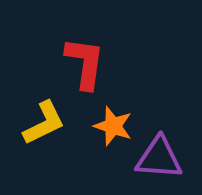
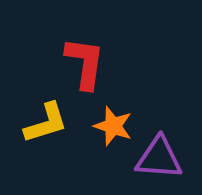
yellow L-shape: moved 2 px right; rotated 9 degrees clockwise
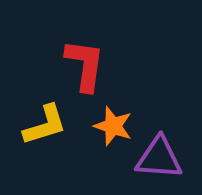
red L-shape: moved 2 px down
yellow L-shape: moved 1 px left, 2 px down
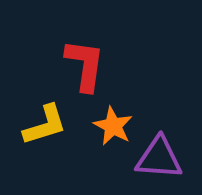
orange star: rotated 9 degrees clockwise
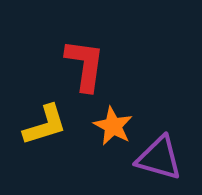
purple triangle: rotated 12 degrees clockwise
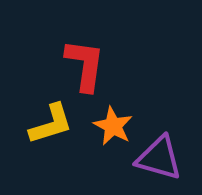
yellow L-shape: moved 6 px right, 1 px up
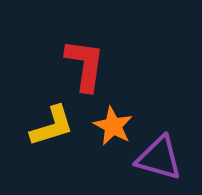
yellow L-shape: moved 1 px right, 2 px down
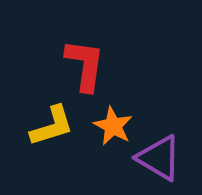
purple triangle: rotated 15 degrees clockwise
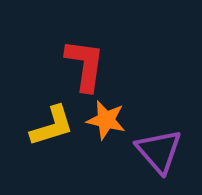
orange star: moved 7 px left, 6 px up; rotated 15 degrees counterclockwise
purple triangle: moved 7 px up; rotated 18 degrees clockwise
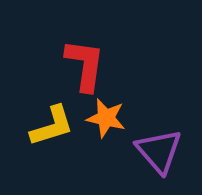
orange star: moved 2 px up
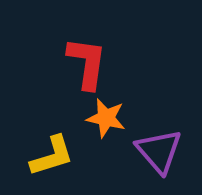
red L-shape: moved 2 px right, 2 px up
yellow L-shape: moved 30 px down
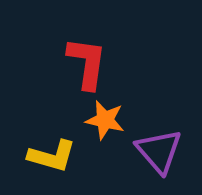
orange star: moved 1 px left, 2 px down
yellow L-shape: rotated 33 degrees clockwise
